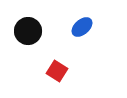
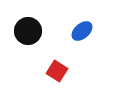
blue ellipse: moved 4 px down
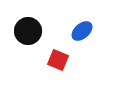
red square: moved 1 px right, 11 px up; rotated 10 degrees counterclockwise
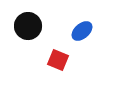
black circle: moved 5 px up
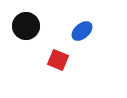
black circle: moved 2 px left
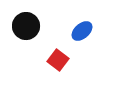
red square: rotated 15 degrees clockwise
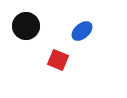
red square: rotated 15 degrees counterclockwise
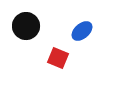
red square: moved 2 px up
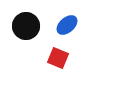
blue ellipse: moved 15 px left, 6 px up
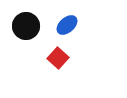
red square: rotated 20 degrees clockwise
